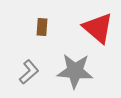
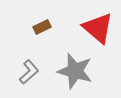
brown rectangle: rotated 60 degrees clockwise
gray star: rotated 12 degrees clockwise
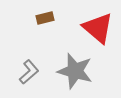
brown rectangle: moved 3 px right, 9 px up; rotated 12 degrees clockwise
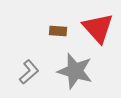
brown rectangle: moved 13 px right, 13 px down; rotated 18 degrees clockwise
red triangle: rotated 8 degrees clockwise
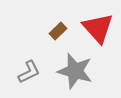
brown rectangle: rotated 48 degrees counterclockwise
gray L-shape: rotated 15 degrees clockwise
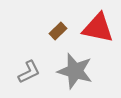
red triangle: rotated 36 degrees counterclockwise
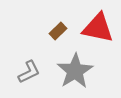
gray star: rotated 24 degrees clockwise
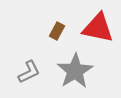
brown rectangle: moved 1 px left; rotated 18 degrees counterclockwise
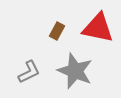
gray star: rotated 18 degrees counterclockwise
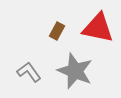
gray L-shape: rotated 100 degrees counterclockwise
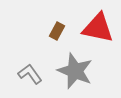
gray L-shape: moved 1 px right, 2 px down
